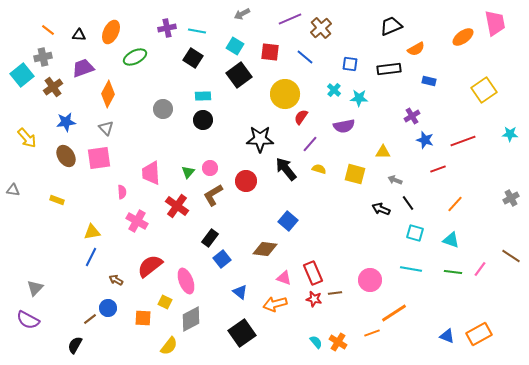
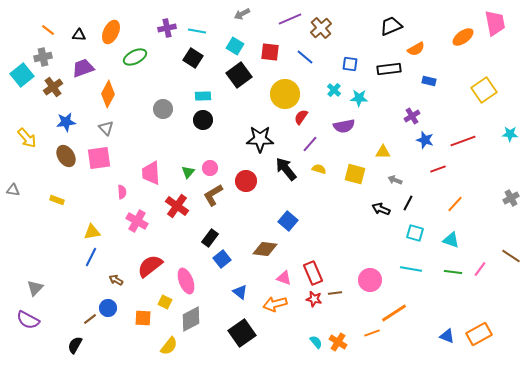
black line at (408, 203): rotated 63 degrees clockwise
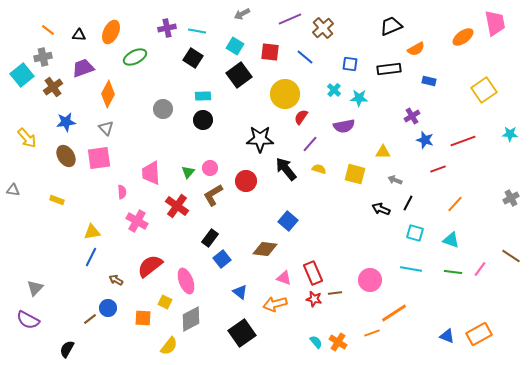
brown cross at (321, 28): moved 2 px right
black semicircle at (75, 345): moved 8 px left, 4 px down
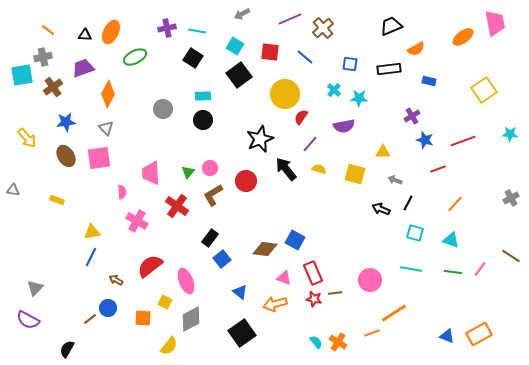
black triangle at (79, 35): moved 6 px right
cyan square at (22, 75): rotated 30 degrees clockwise
black star at (260, 139): rotated 24 degrees counterclockwise
blue square at (288, 221): moved 7 px right, 19 px down; rotated 12 degrees counterclockwise
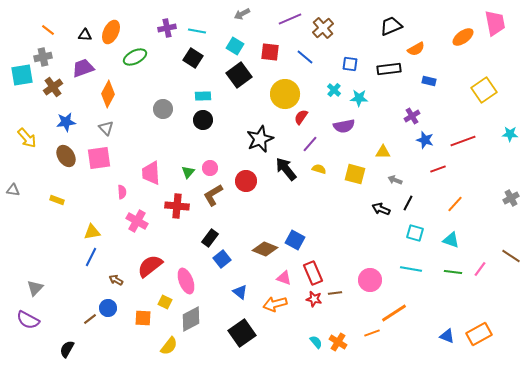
red cross at (177, 206): rotated 30 degrees counterclockwise
brown diamond at (265, 249): rotated 15 degrees clockwise
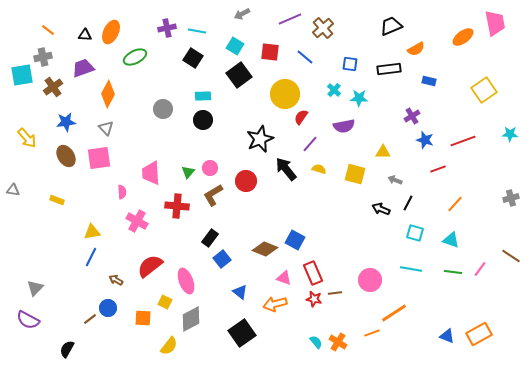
gray cross at (511, 198): rotated 14 degrees clockwise
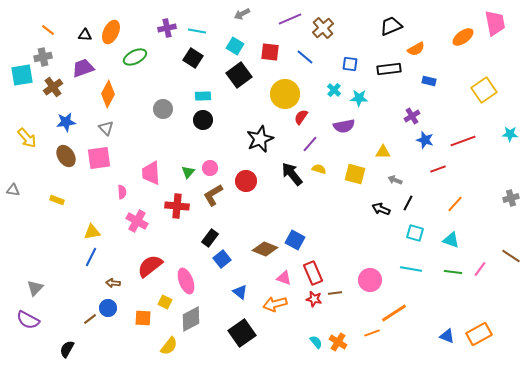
black arrow at (286, 169): moved 6 px right, 5 px down
brown arrow at (116, 280): moved 3 px left, 3 px down; rotated 24 degrees counterclockwise
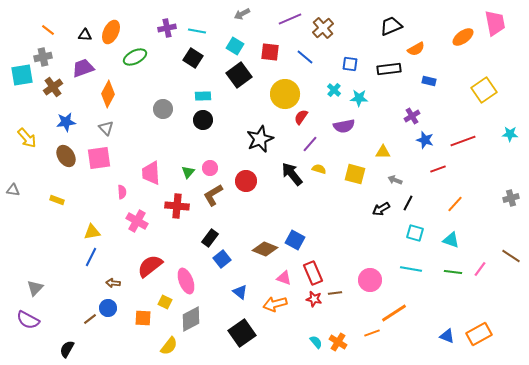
black arrow at (381, 209): rotated 54 degrees counterclockwise
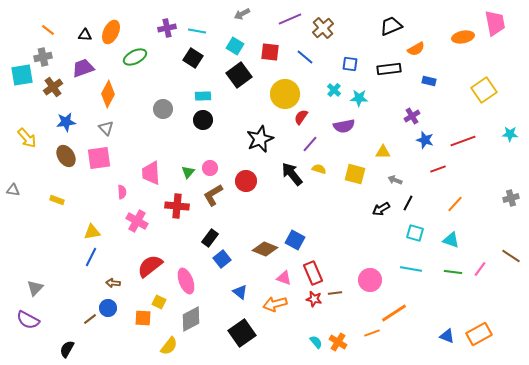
orange ellipse at (463, 37): rotated 25 degrees clockwise
yellow square at (165, 302): moved 6 px left
